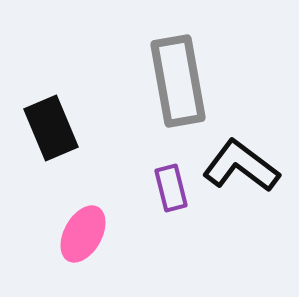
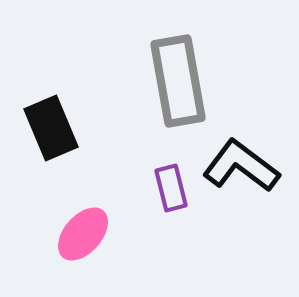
pink ellipse: rotated 12 degrees clockwise
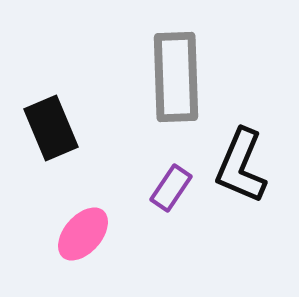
gray rectangle: moved 2 px left, 4 px up; rotated 8 degrees clockwise
black L-shape: rotated 104 degrees counterclockwise
purple rectangle: rotated 48 degrees clockwise
